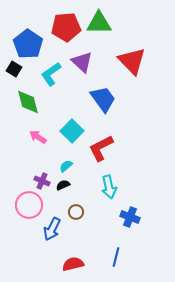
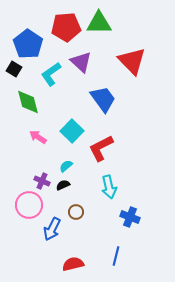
purple triangle: moved 1 px left
blue line: moved 1 px up
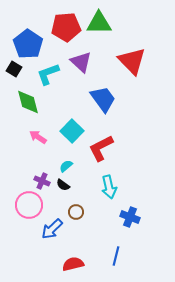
cyan L-shape: moved 3 px left; rotated 15 degrees clockwise
black semicircle: rotated 120 degrees counterclockwise
blue arrow: rotated 20 degrees clockwise
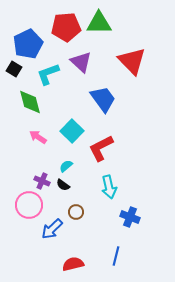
blue pentagon: rotated 12 degrees clockwise
green diamond: moved 2 px right
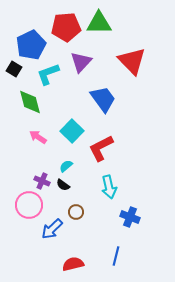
blue pentagon: moved 3 px right, 1 px down
purple triangle: rotated 30 degrees clockwise
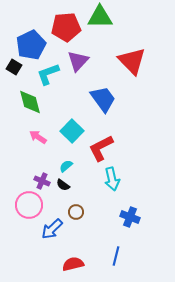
green triangle: moved 1 px right, 6 px up
purple triangle: moved 3 px left, 1 px up
black square: moved 2 px up
cyan arrow: moved 3 px right, 8 px up
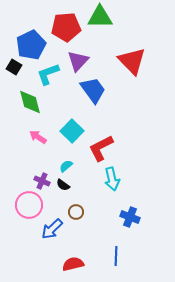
blue trapezoid: moved 10 px left, 9 px up
blue line: rotated 12 degrees counterclockwise
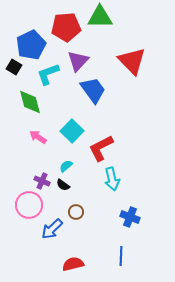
blue line: moved 5 px right
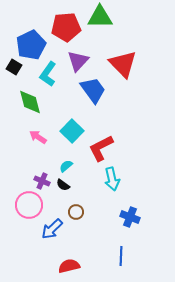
red triangle: moved 9 px left, 3 px down
cyan L-shape: rotated 35 degrees counterclockwise
red semicircle: moved 4 px left, 2 px down
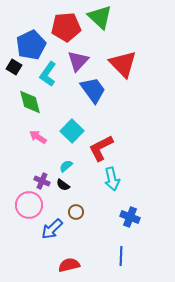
green triangle: rotated 44 degrees clockwise
red semicircle: moved 1 px up
